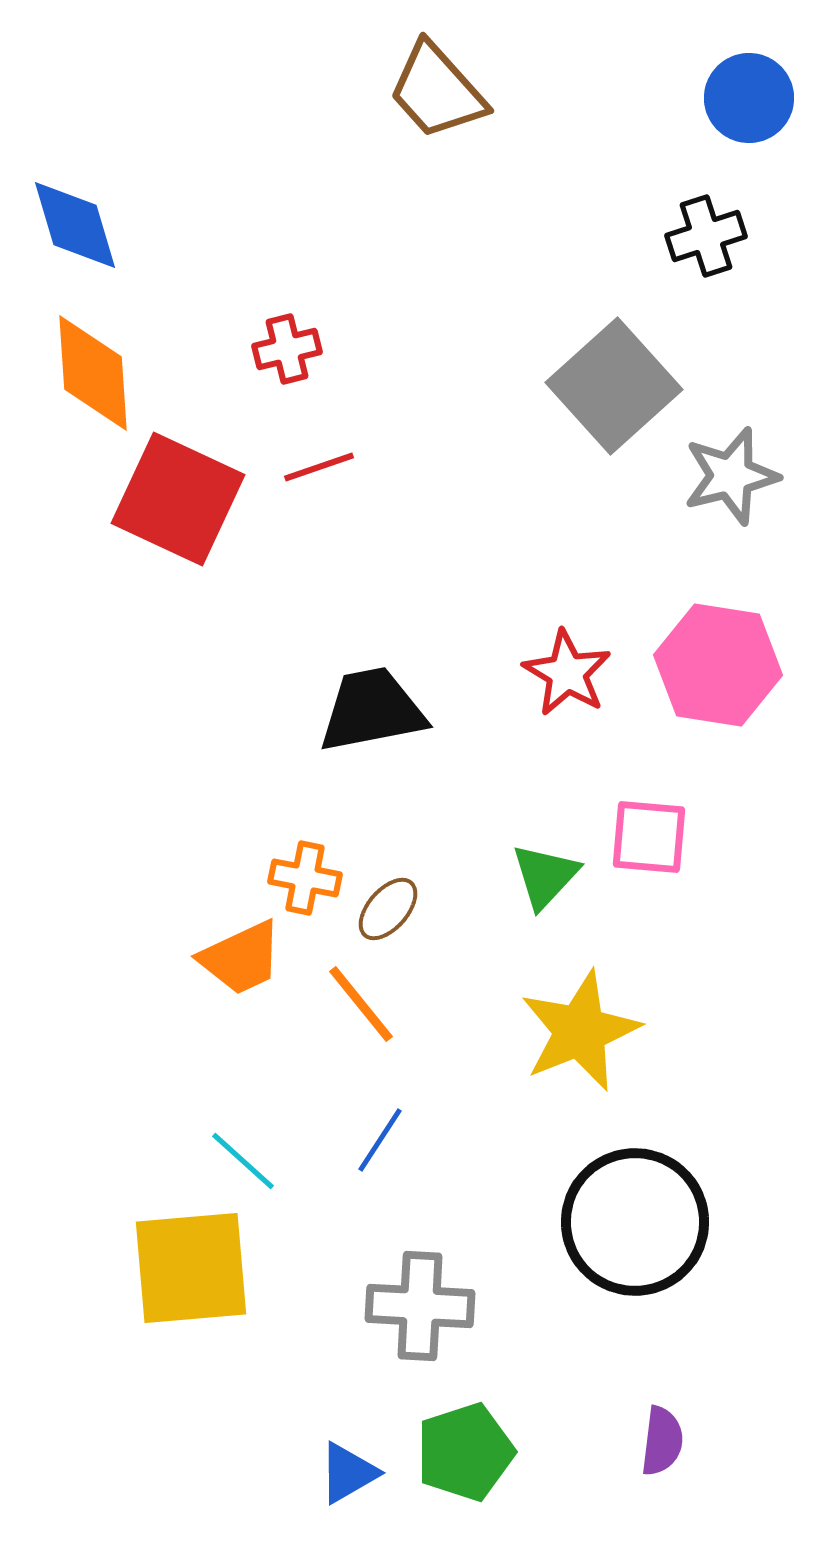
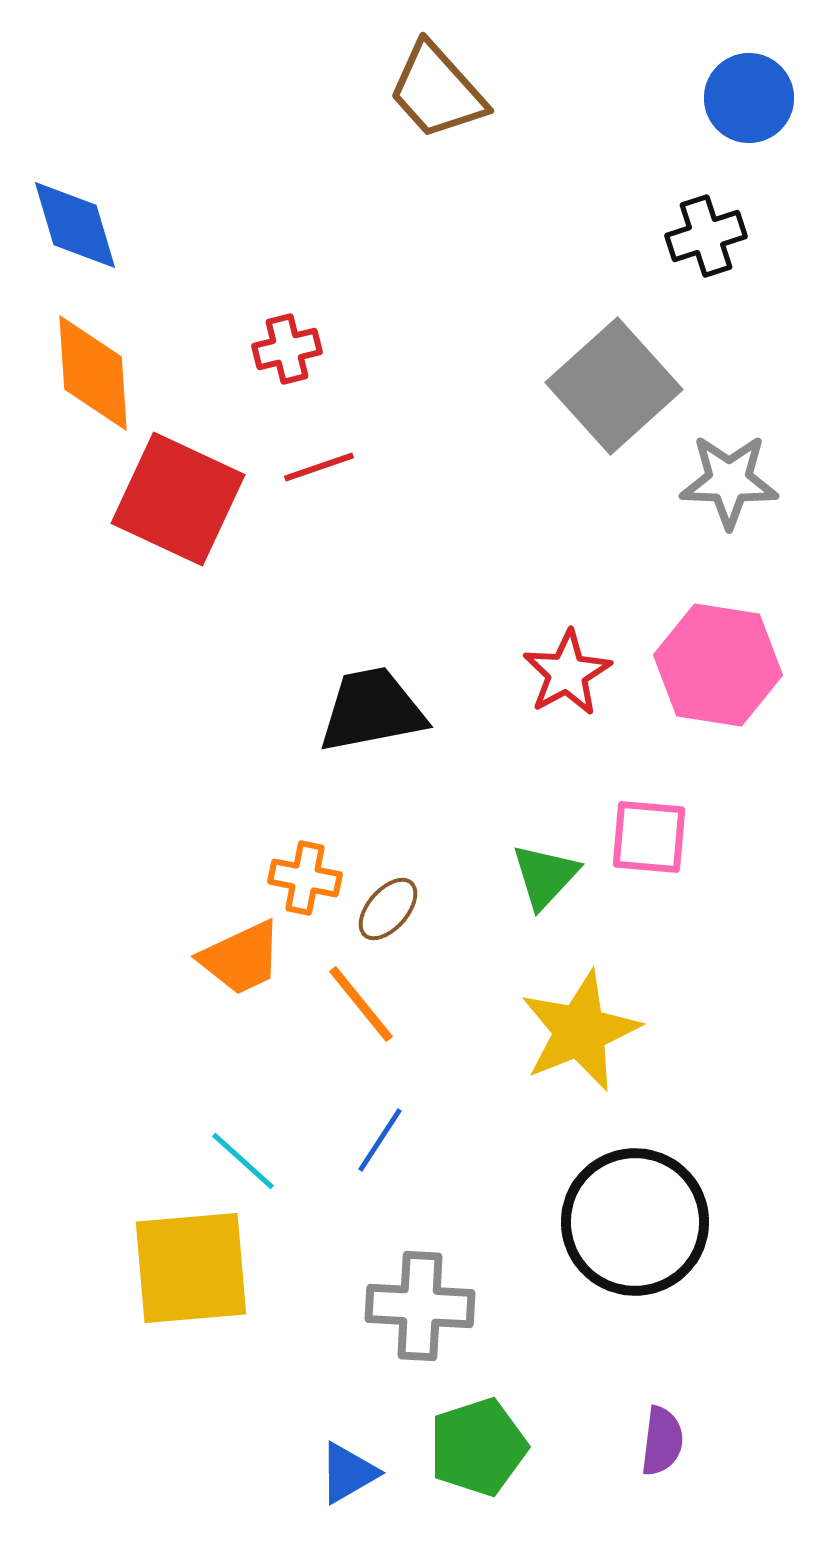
gray star: moved 2 px left, 5 px down; rotated 16 degrees clockwise
red star: rotated 12 degrees clockwise
green pentagon: moved 13 px right, 5 px up
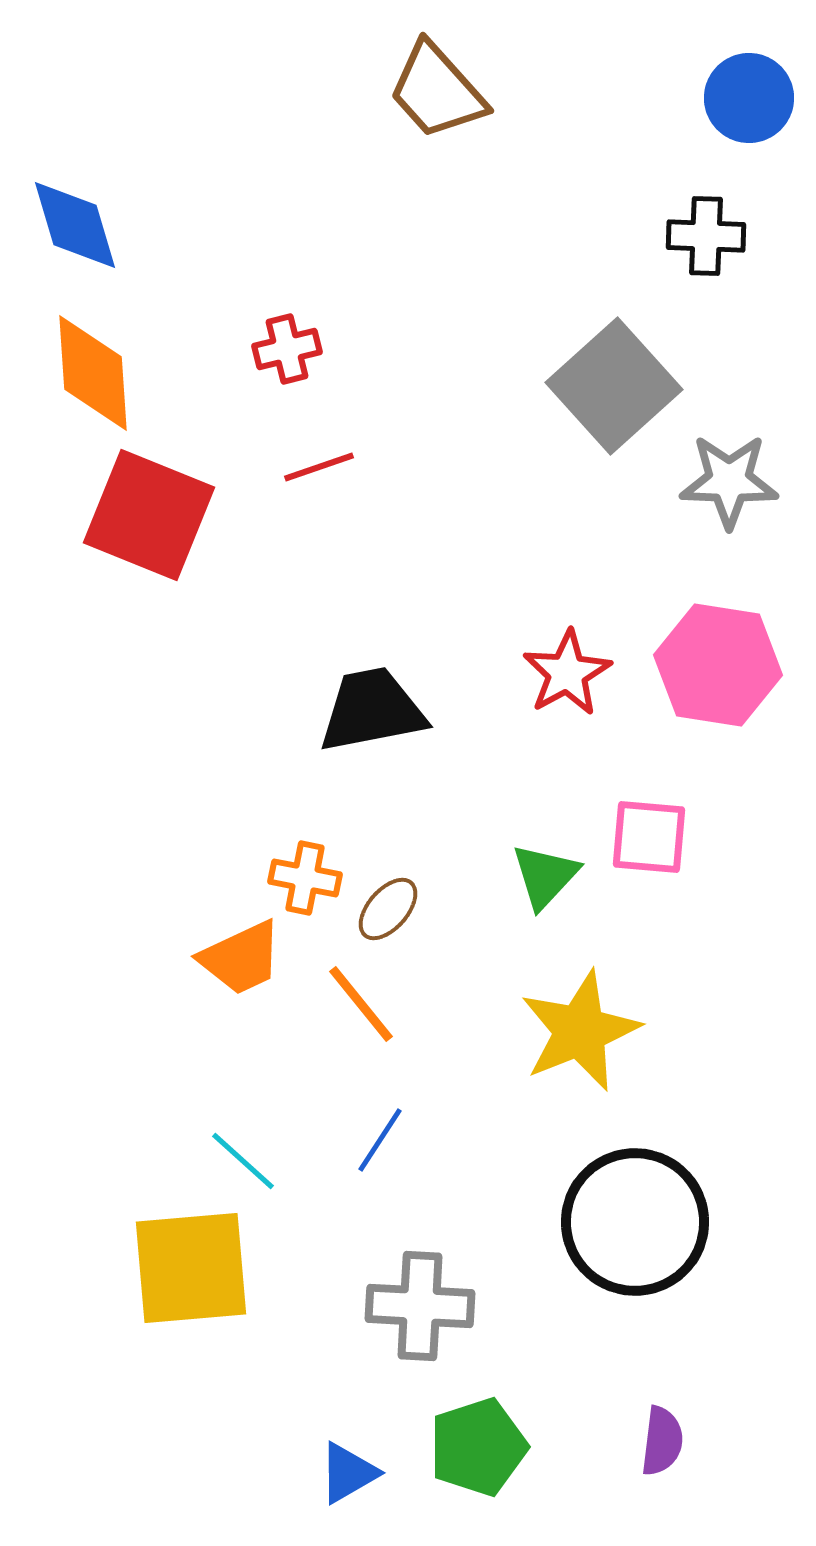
black cross: rotated 20 degrees clockwise
red square: moved 29 px left, 16 px down; rotated 3 degrees counterclockwise
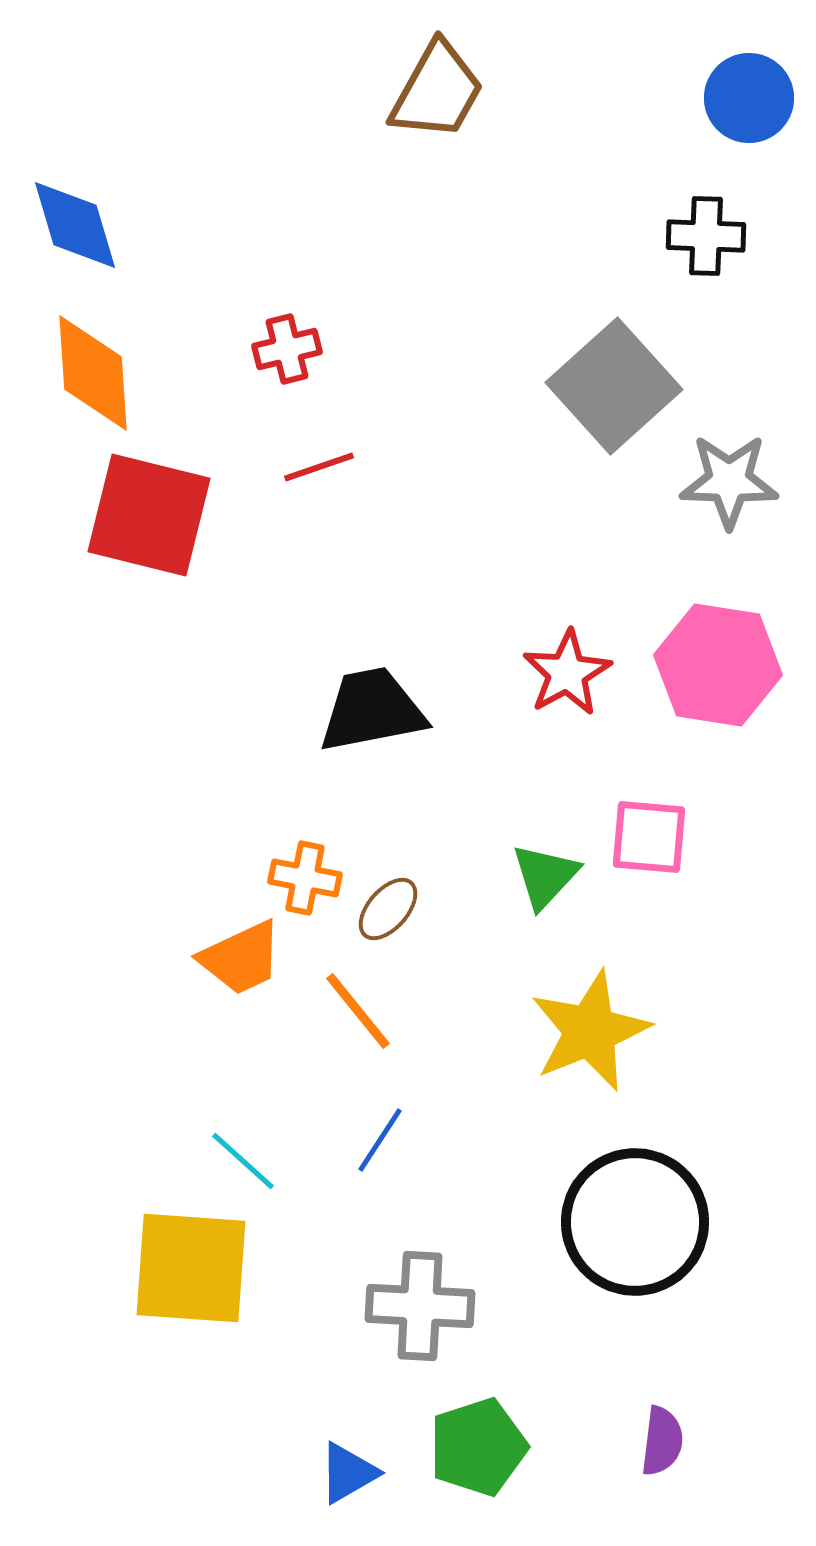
brown trapezoid: rotated 109 degrees counterclockwise
red square: rotated 8 degrees counterclockwise
orange line: moved 3 px left, 7 px down
yellow star: moved 10 px right
yellow square: rotated 9 degrees clockwise
